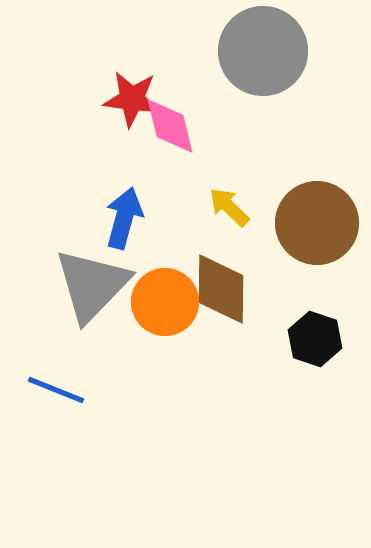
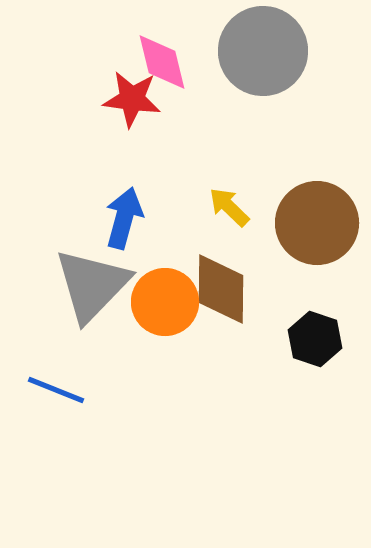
pink diamond: moved 8 px left, 64 px up
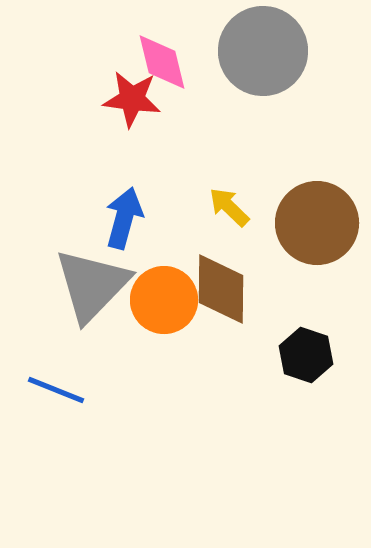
orange circle: moved 1 px left, 2 px up
black hexagon: moved 9 px left, 16 px down
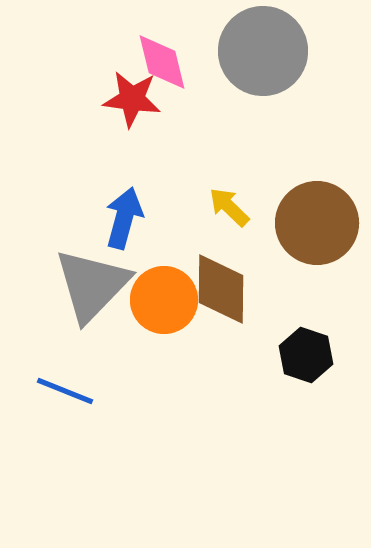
blue line: moved 9 px right, 1 px down
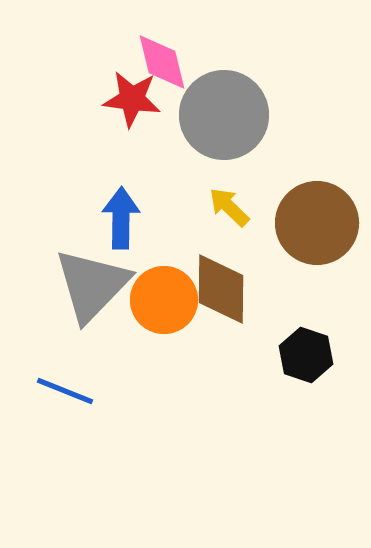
gray circle: moved 39 px left, 64 px down
blue arrow: moved 3 px left; rotated 14 degrees counterclockwise
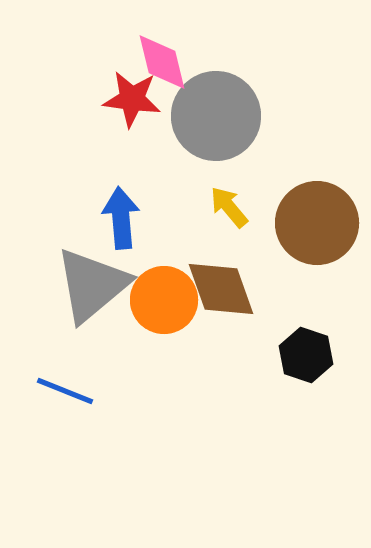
gray circle: moved 8 px left, 1 px down
yellow arrow: rotated 6 degrees clockwise
blue arrow: rotated 6 degrees counterclockwise
gray triangle: rotated 6 degrees clockwise
brown diamond: rotated 20 degrees counterclockwise
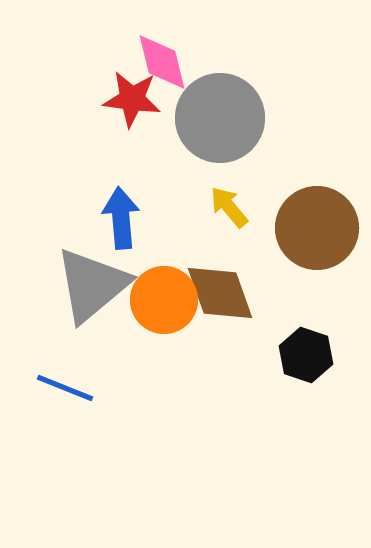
gray circle: moved 4 px right, 2 px down
brown circle: moved 5 px down
brown diamond: moved 1 px left, 4 px down
blue line: moved 3 px up
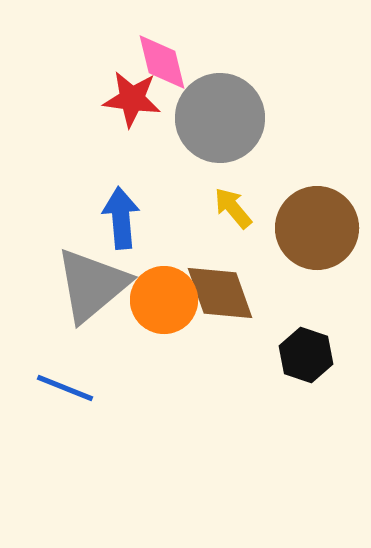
yellow arrow: moved 4 px right, 1 px down
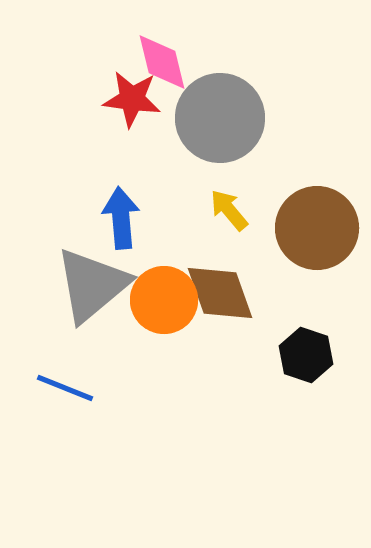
yellow arrow: moved 4 px left, 2 px down
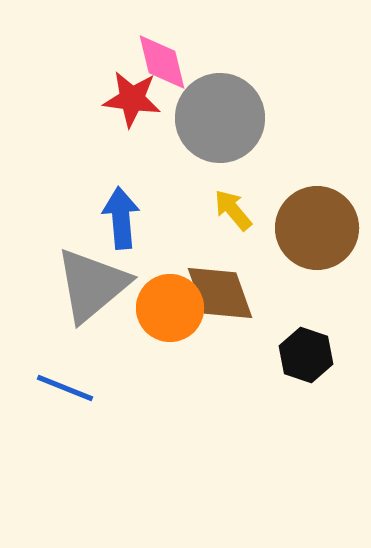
yellow arrow: moved 4 px right
orange circle: moved 6 px right, 8 px down
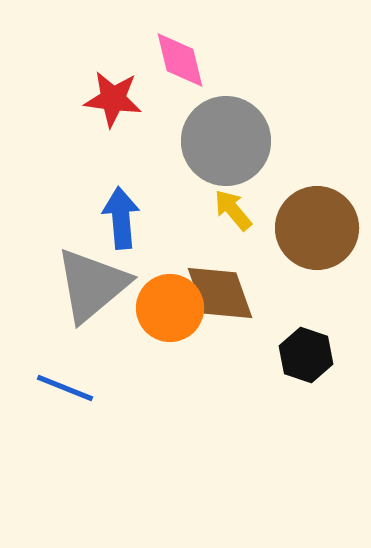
pink diamond: moved 18 px right, 2 px up
red star: moved 19 px left
gray circle: moved 6 px right, 23 px down
